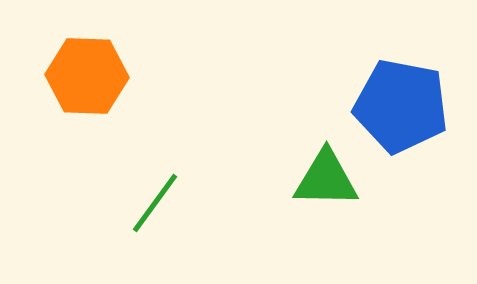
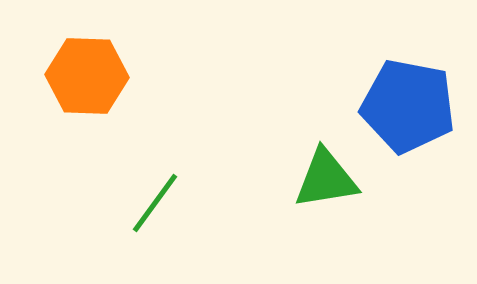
blue pentagon: moved 7 px right
green triangle: rotated 10 degrees counterclockwise
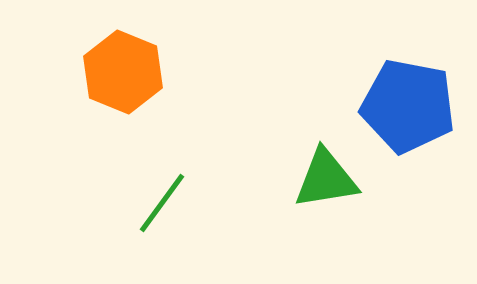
orange hexagon: moved 36 px right, 4 px up; rotated 20 degrees clockwise
green line: moved 7 px right
